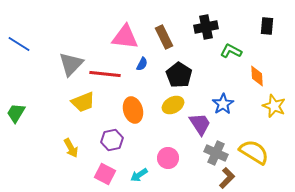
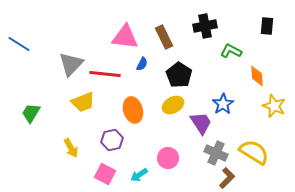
black cross: moved 1 px left, 1 px up
green trapezoid: moved 15 px right
purple trapezoid: moved 1 px right, 1 px up
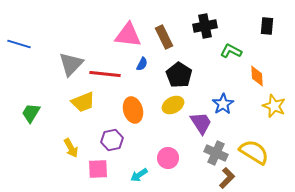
pink triangle: moved 3 px right, 2 px up
blue line: rotated 15 degrees counterclockwise
pink square: moved 7 px left, 5 px up; rotated 30 degrees counterclockwise
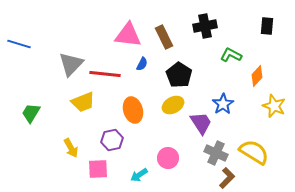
green L-shape: moved 4 px down
orange diamond: rotated 45 degrees clockwise
